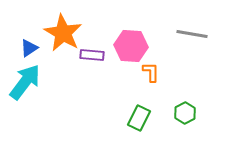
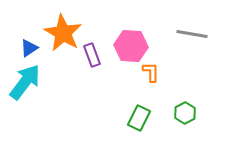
purple rectangle: rotated 65 degrees clockwise
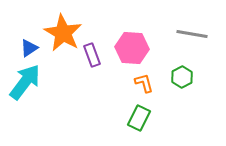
pink hexagon: moved 1 px right, 2 px down
orange L-shape: moved 7 px left, 11 px down; rotated 15 degrees counterclockwise
green hexagon: moved 3 px left, 36 px up
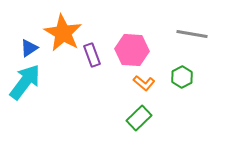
pink hexagon: moved 2 px down
orange L-shape: rotated 145 degrees clockwise
green rectangle: rotated 20 degrees clockwise
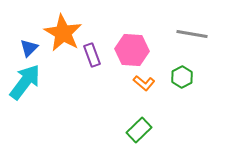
blue triangle: rotated 12 degrees counterclockwise
green rectangle: moved 12 px down
